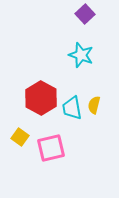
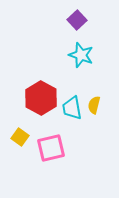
purple square: moved 8 px left, 6 px down
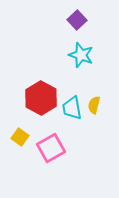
pink square: rotated 16 degrees counterclockwise
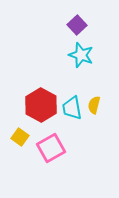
purple square: moved 5 px down
red hexagon: moved 7 px down
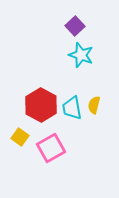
purple square: moved 2 px left, 1 px down
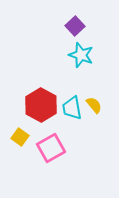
yellow semicircle: rotated 126 degrees clockwise
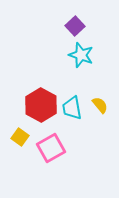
yellow semicircle: moved 6 px right
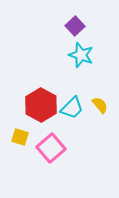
cyan trapezoid: rotated 125 degrees counterclockwise
yellow square: rotated 18 degrees counterclockwise
pink square: rotated 12 degrees counterclockwise
